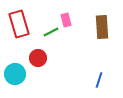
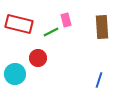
red rectangle: rotated 60 degrees counterclockwise
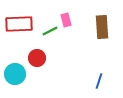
red rectangle: rotated 16 degrees counterclockwise
green line: moved 1 px left, 1 px up
red circle: moved 1 px left
blue line: moved 1 px down
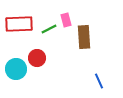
brown rectangle: moved 18 px left, 10 px down
green line: moved 1 px left, 2 px up
cyan circle: moved 1 px right, 5 px up
blue line: rotated 42 degrees counterclockwise
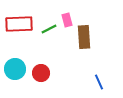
pink rectangle: moved 1 px right
red circle: moved 4 px right, 15 px down
cyan circle: moved 1 px left
blue line: moved 1 px down
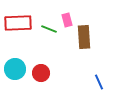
red rectangle: moved 1 px left, 1 px up
green line: rotated 49 degrees clockwise
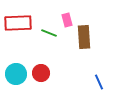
green line: moved 4 px down
cyan circle: moved 1 px right, 5 px down
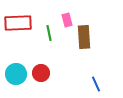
green line: rotated 56 degrees clockwise
blue line: moved 3 px left, 2 px down
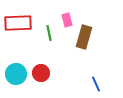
brown rectangle: rotated 20 degrees clockwise
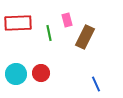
brown rectangle: moved 1 px right; rotated 10 degrees clockwise
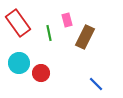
red rectangle: rotated 56 degrees clockwise
cyan circle: moved 3 px right, 11 px up
blue line: rotated 21 degrees counterclockwise
